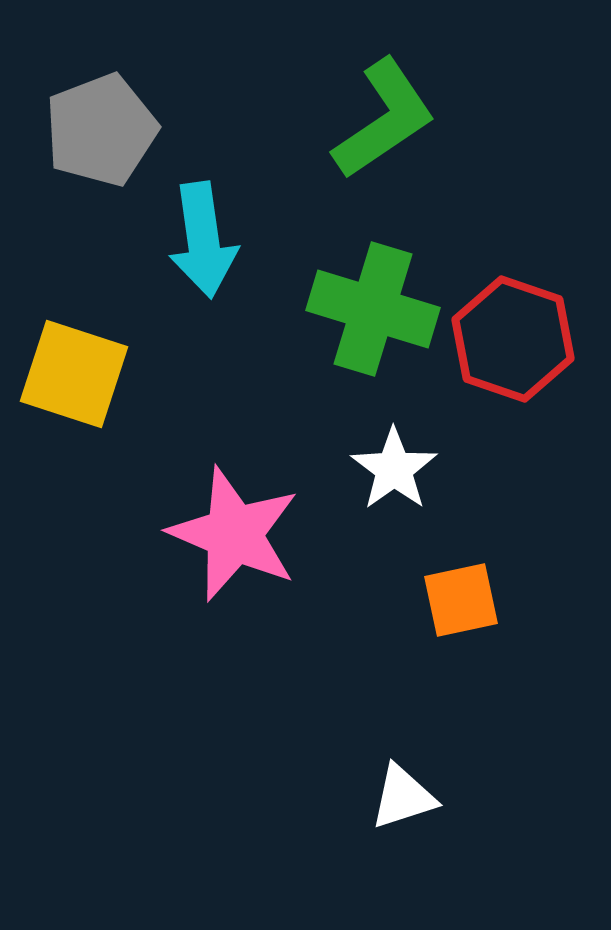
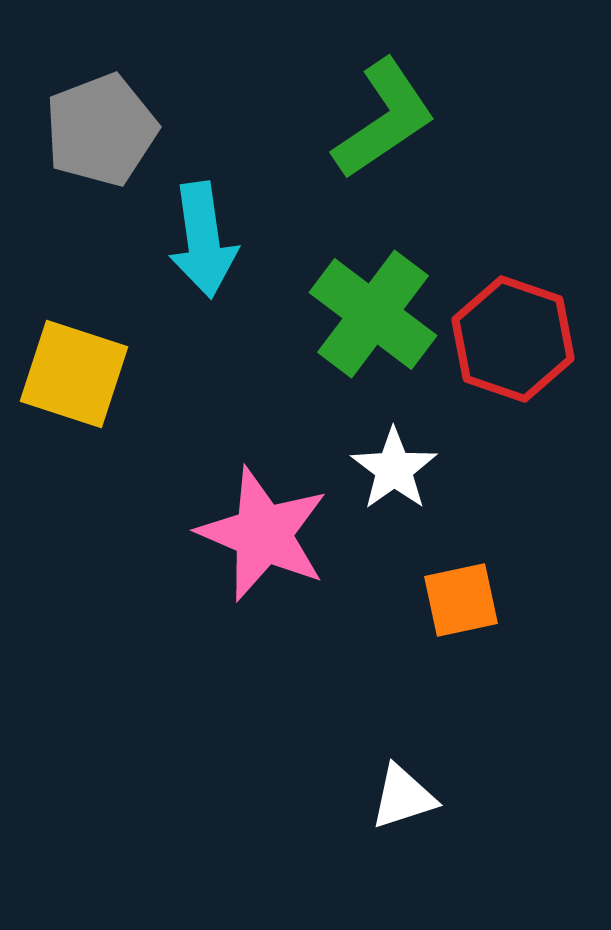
green cross: moved 5 px down; rotated 20 degrees clockwise
pink star: moved 29 px right
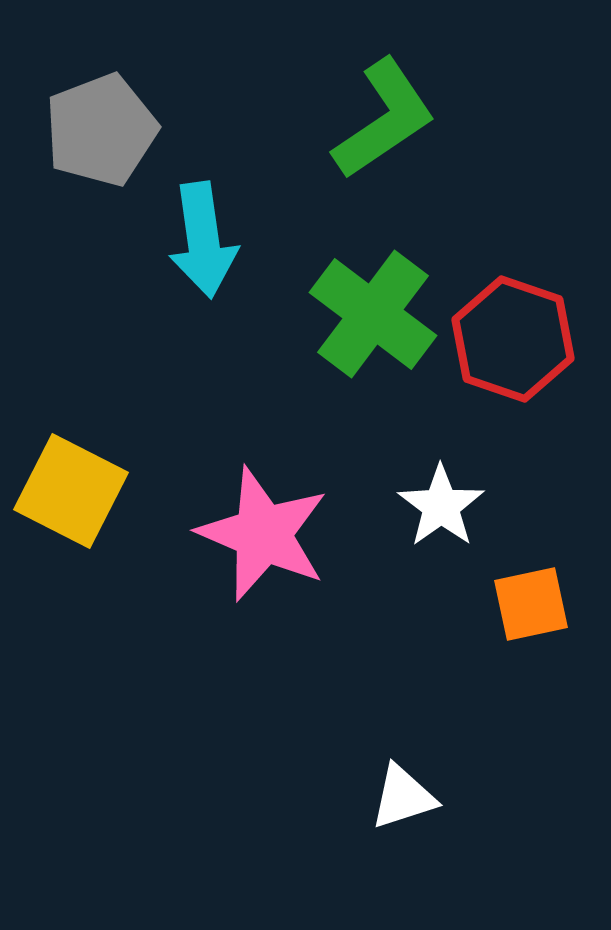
yellow square: moved 3 px left, 117 px down; rotated 9 degrees clockwise
white star: moved 47 px right, 37 px down
orange square: moved 70 px right, 4 px down
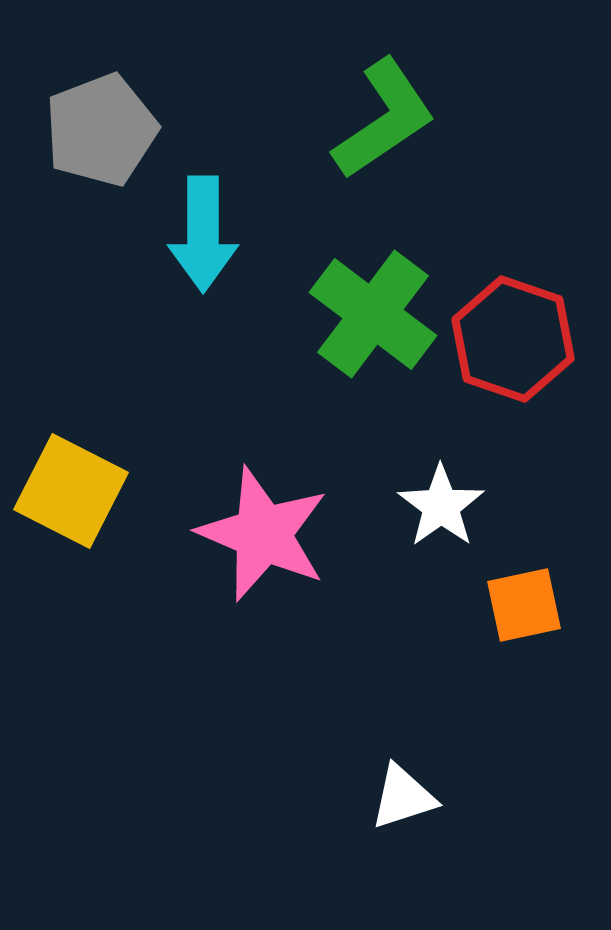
cyan arrow: moved 6 px up; rotated 8 degrees clockwise
orange square: moved 7 px left, 1 px down
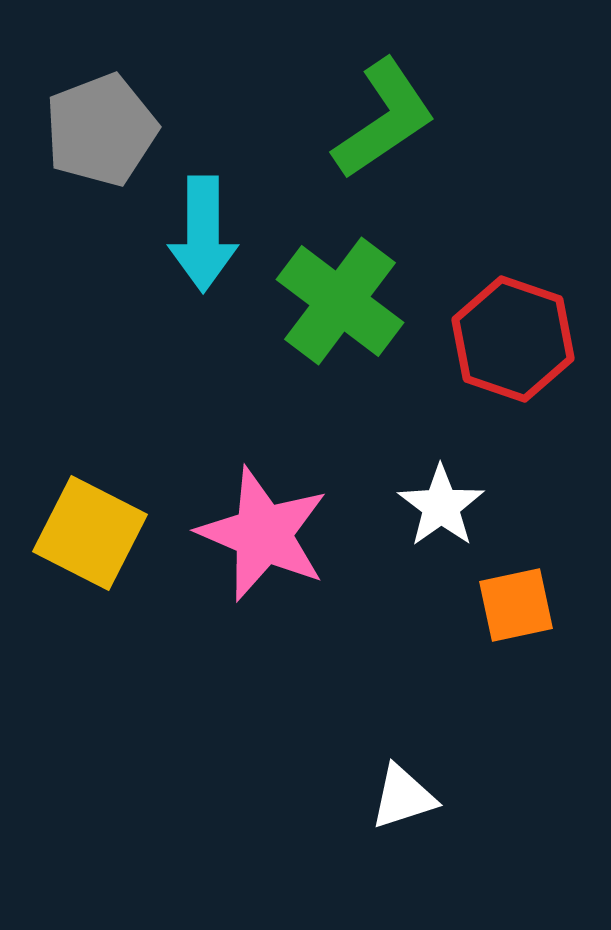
green cross: moved 33 px left, 13 px up
yellow square: moved 19 px right, 42 px down
orange square: moved 8 px left
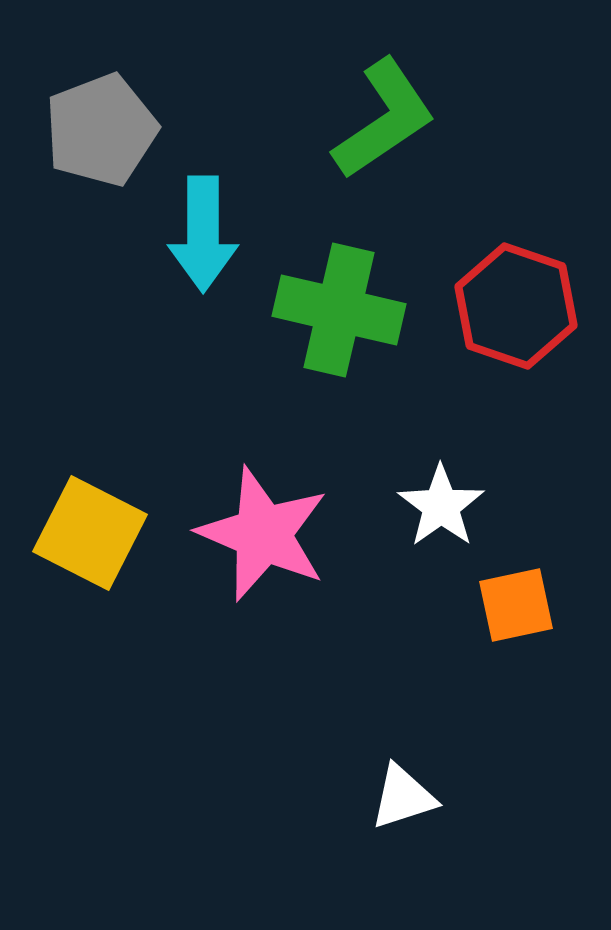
green cross: moved 1 px left, 9 px down; rotated 24 degrees counterclockwise
red hexagon: moved 3 px right, 33 px up
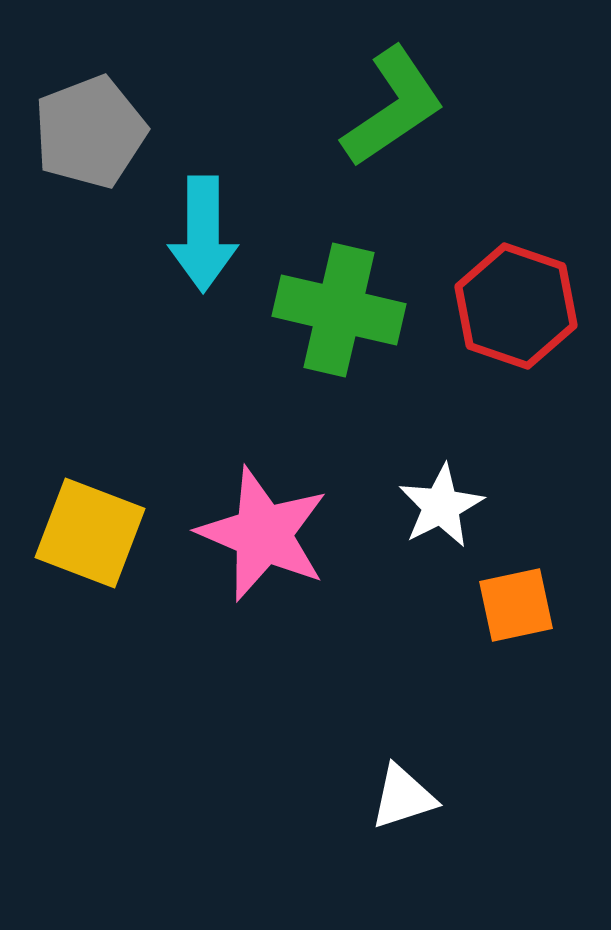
green L-shape: moved 9 px right, 12 px up
gray pentagon: moved 11 px left, 2 px down
white star: rotated 8 degrees clockwise
yellow square: rotated 6 degrees counterclockwise
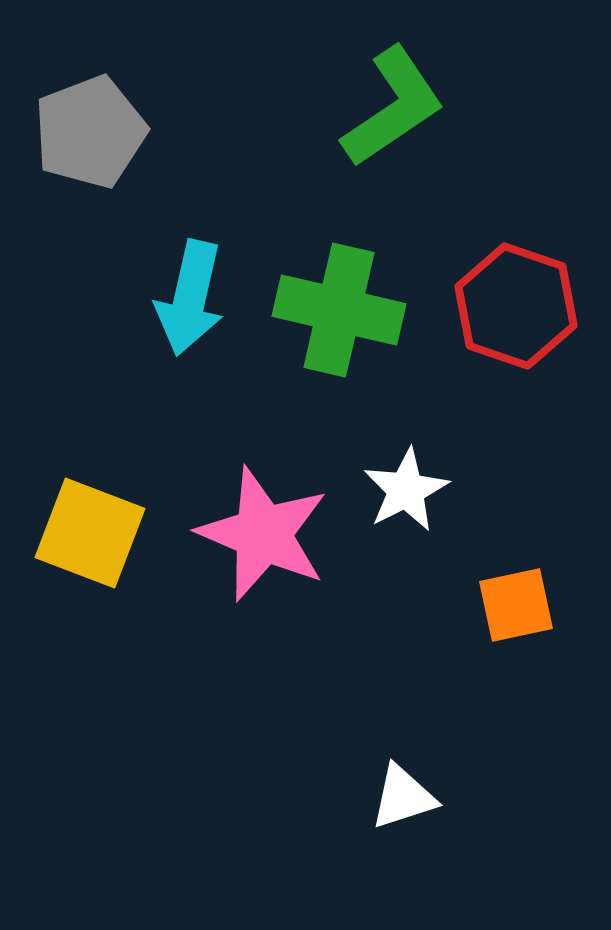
cyan arrow: moved 13 px left, 64 px down; rotated 13 degrees clockwise
white star: moved 35 px left, 16 px up
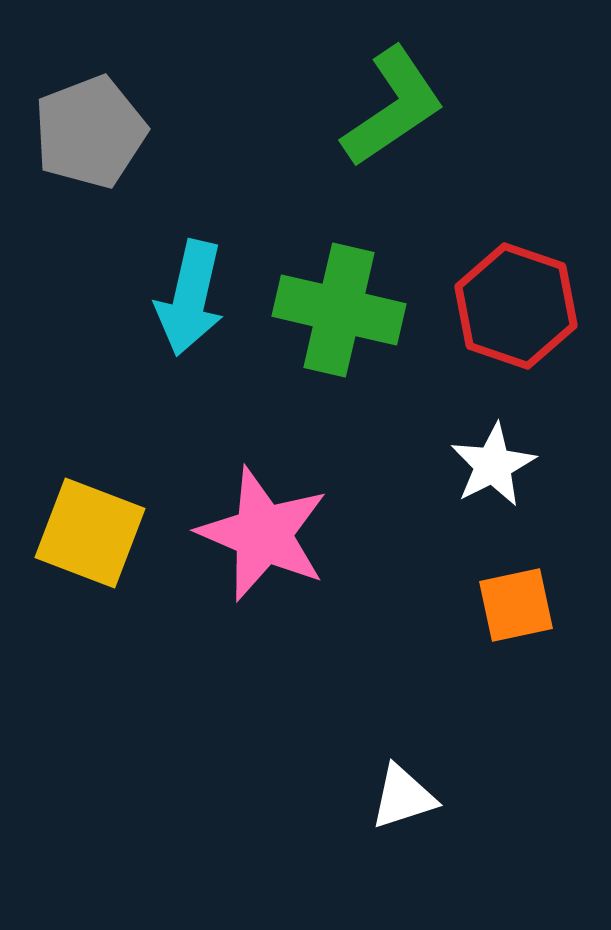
white star: moved 87 px right, 25 px up
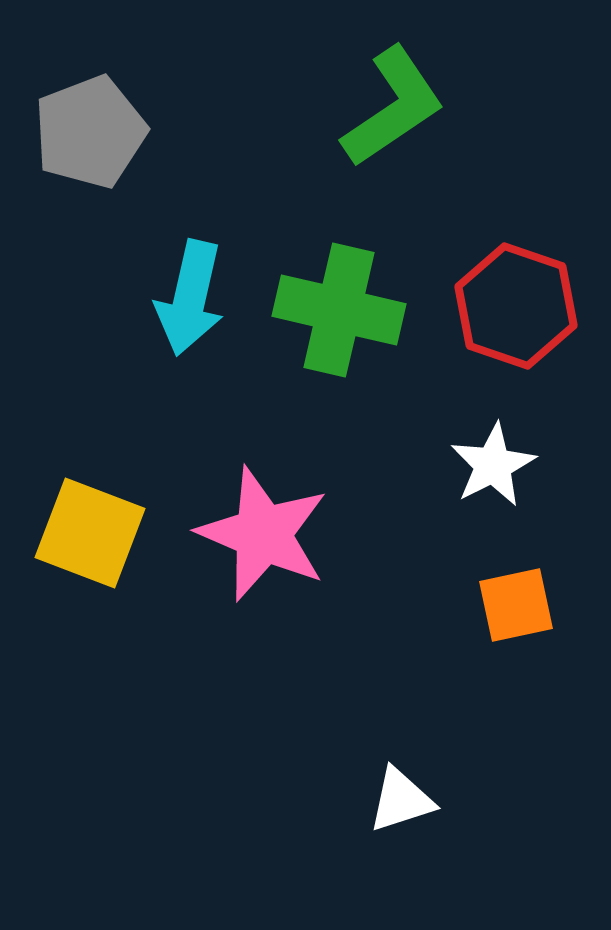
white triangle: moved 2 px left, 3 px down
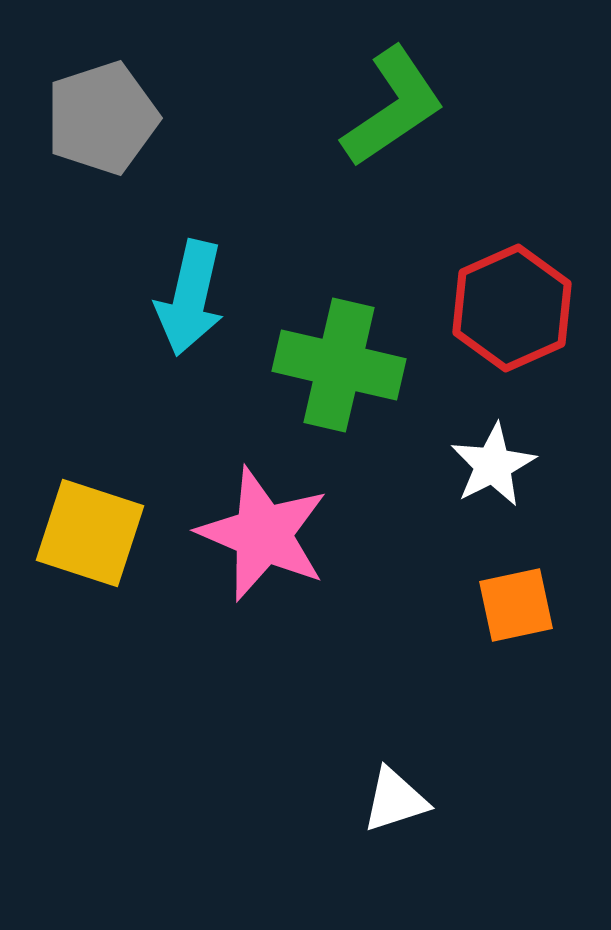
gray pentagon: moved 12 px right, 14 px up; rotated 3 degrees clockwise
red hexagon: moved 4 px left, 2 px down; rotated 17 degrees clockwise
green cross: moved 55 px down
yellow square: rotated 3 degrees counterclockwise
white triangle: moved 6 px left
